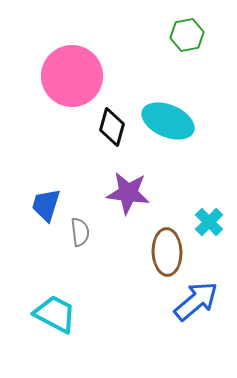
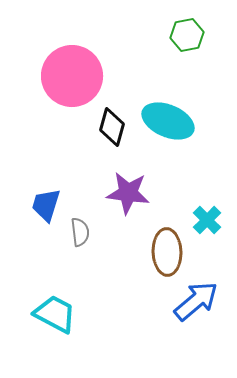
cyan cross: moved 2 px left, 2 px up
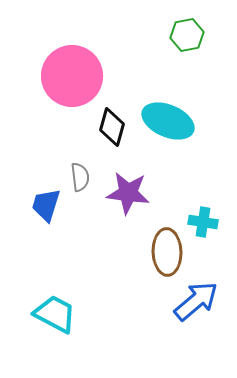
cyan cross: moved 4 px left, 2 px down; rotated 36 degrees counterclockwise
gray semicircle: moved 55 px up
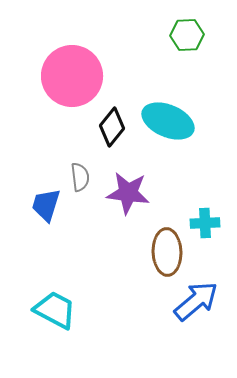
green hexagon: rotated 8 degrees clockwise
black diamond: rotated 24 degrees clockwise
cyan cross: moved 2 px right, 1 px down; rotated 12 degrees counterclockwise
cyan trapezoid: moved 4 px up
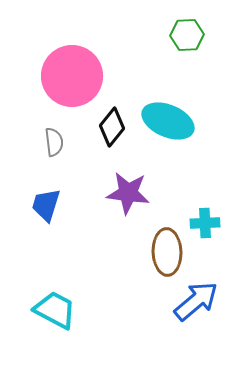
gray semicircle: moved 26 px left, 35 px up
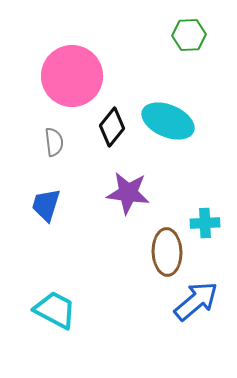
green hexagon: moved 2 px right
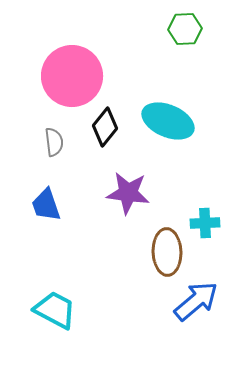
green hexagon: moved 4 px left, 6 px up
black diamond: moved 7 px left
blue trapezoid: rotated 36 degrees counterclockwise
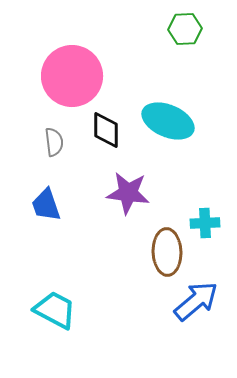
black diamond: moved 1 px right, 3 px down; rotated 39 degrees counterclockwise
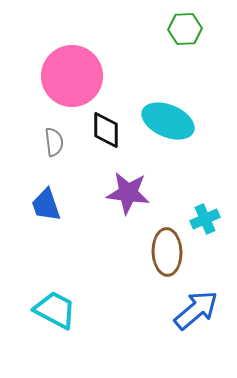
cyan cross: moved 4 px up; rotated 20 degrees counterclockwise
blue arrow: moved 9 px down
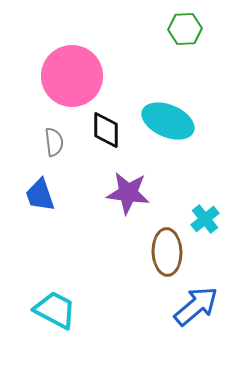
blue trapezoid: moved 6 px left, 10 px up
cyan cross: rotated 16 degrees counterclockwise
blue arrow: moved 4 px up
